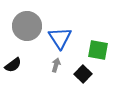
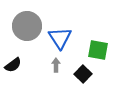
gray arrow: rotated 16 degrees counterclockwise
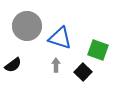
blue triangle: rotated 40 degrees counterclockwise
green square: rotated 10 degrees clockwise
black square: moved 2 px up
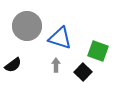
green square: moved 1 px down
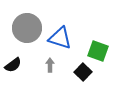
gray circle: moved 2 px down
gray arrow: moved 6 px left
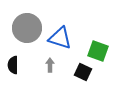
black semicircle: rotated 126 degrees clockwise
black square: rotated 18 degrees counterclockwise
